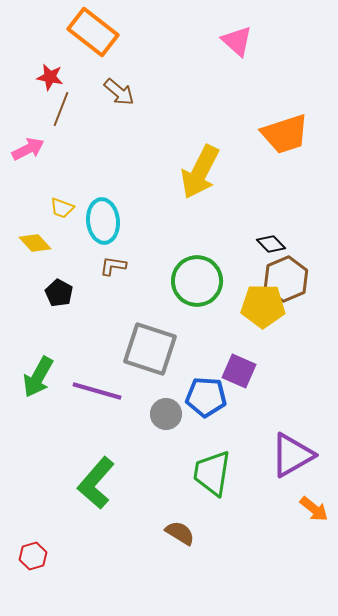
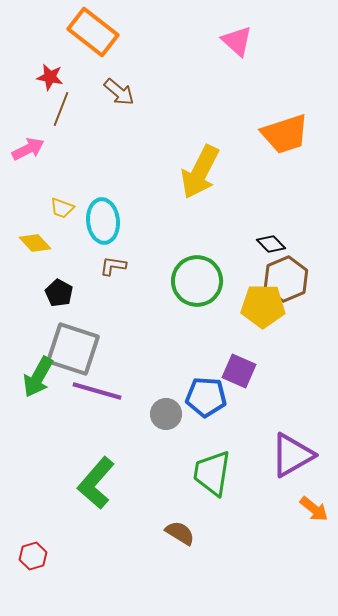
gray square: moved 77 px left
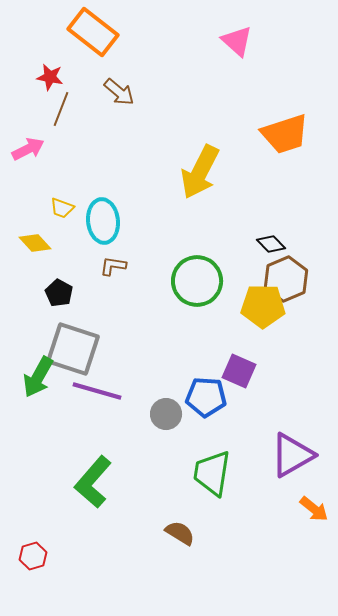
green L-shape: moved 3 px left, 1 px up
